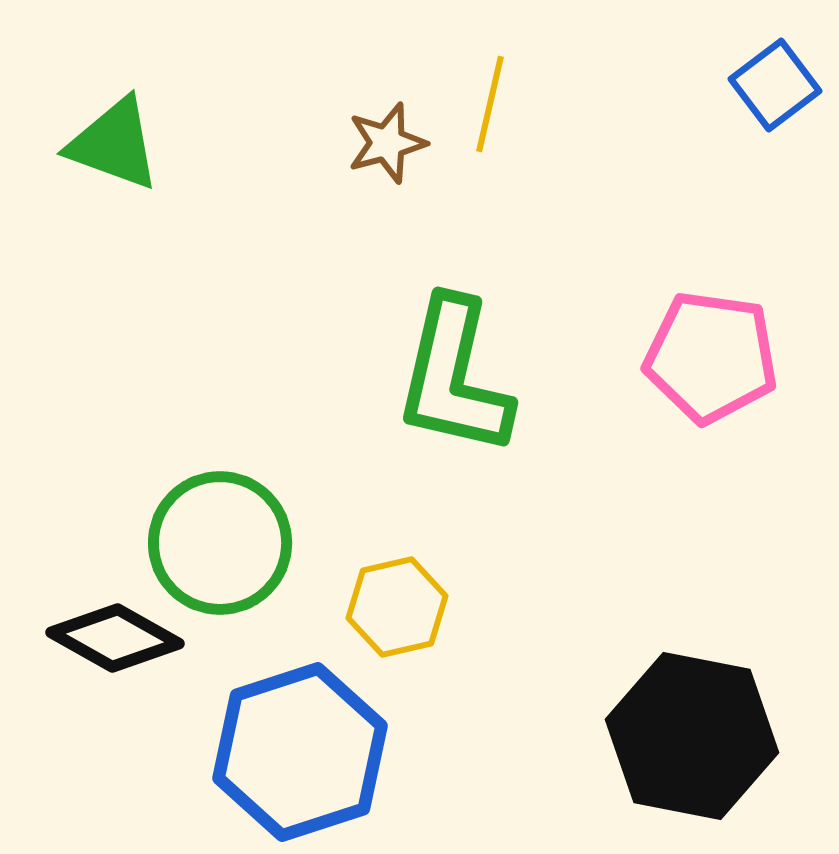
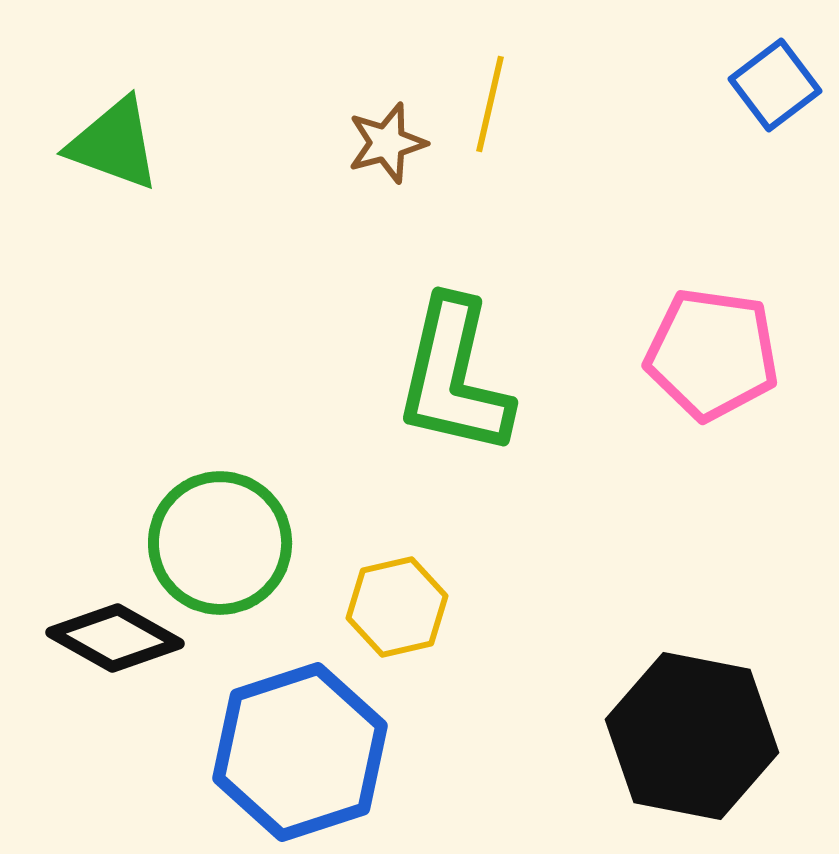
pink pentagon: moved 1 px right, 3 px up
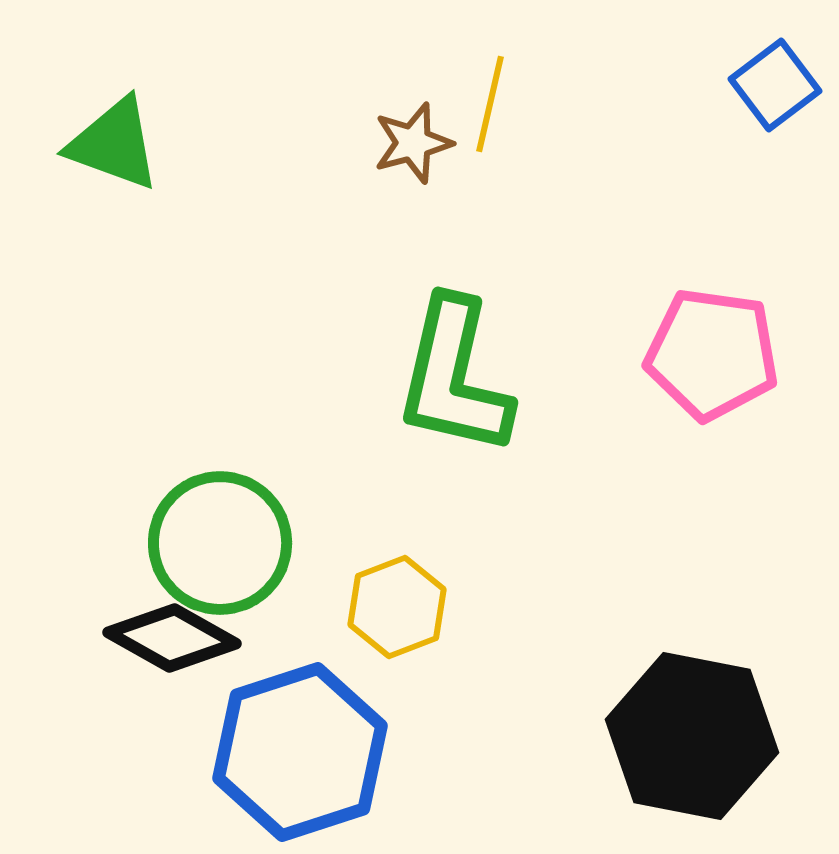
brown star: moved 26 px right
yellow hexagon: rotated 8 degrees counterclockwise
black diamond: moved 57 px right
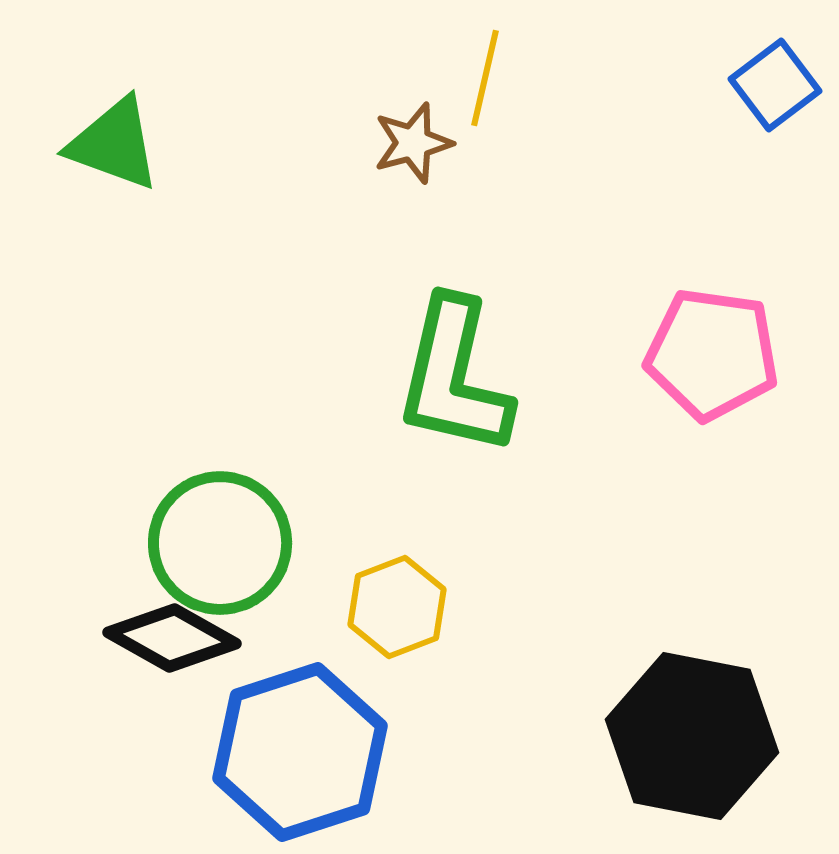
yellow line: moved 5 px left, 26 px up
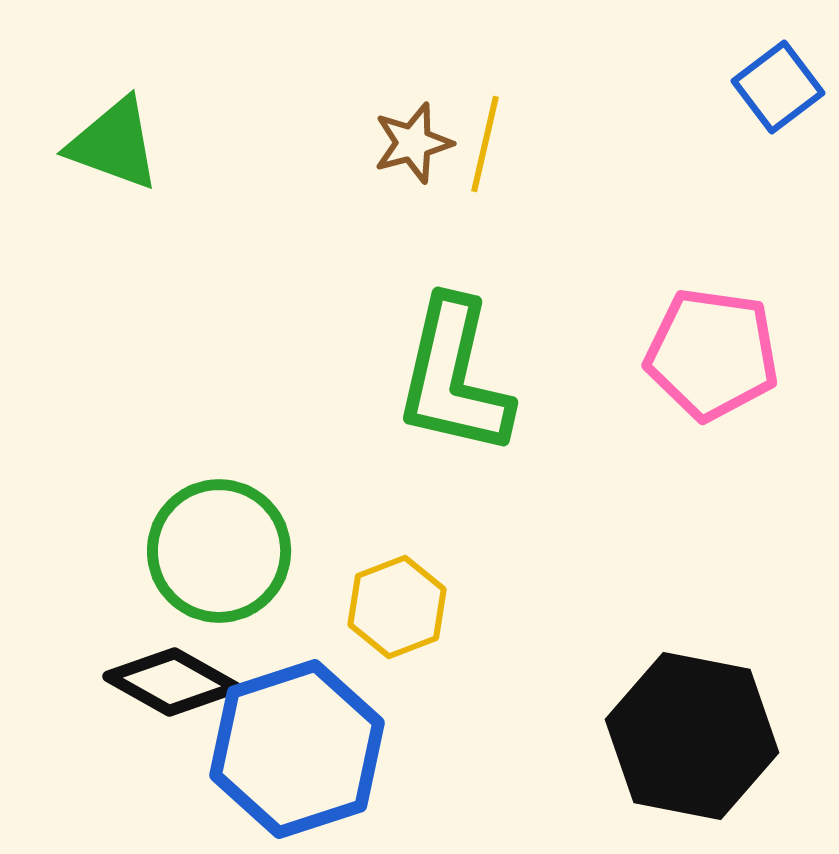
yellow line: moved 66 px down
blue square: moved 3 px right, 2 px down
green circle: moved 1 px left, 8 px down
black diamond: moved 44 px down
blue hexagon: moved 3 px left, 3 px up
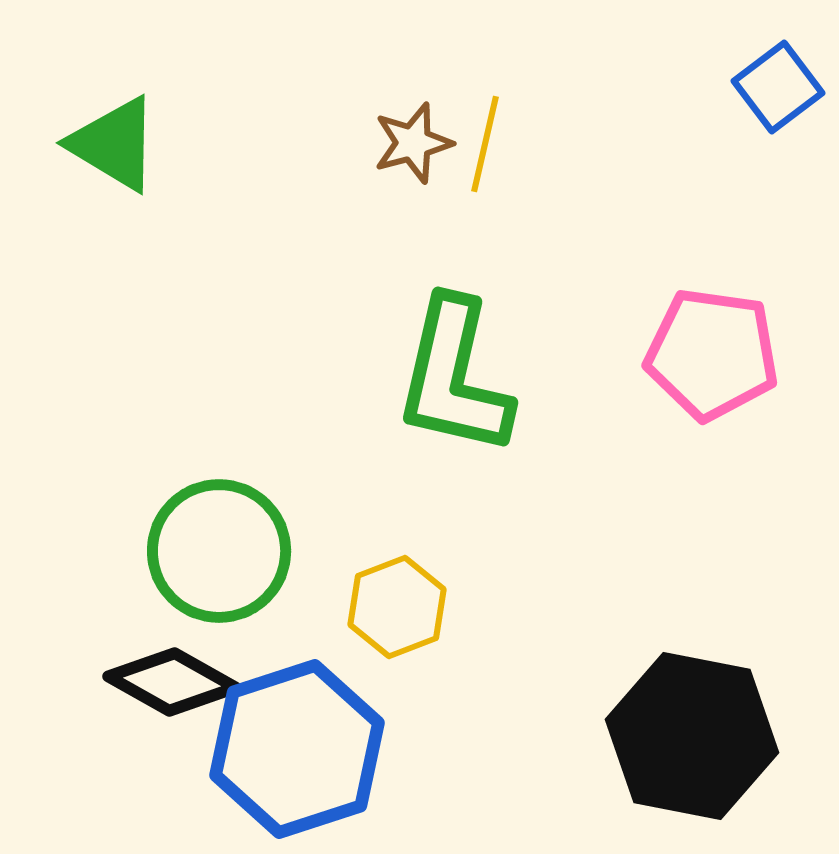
green triangle: rotated 11 degrees clockwise
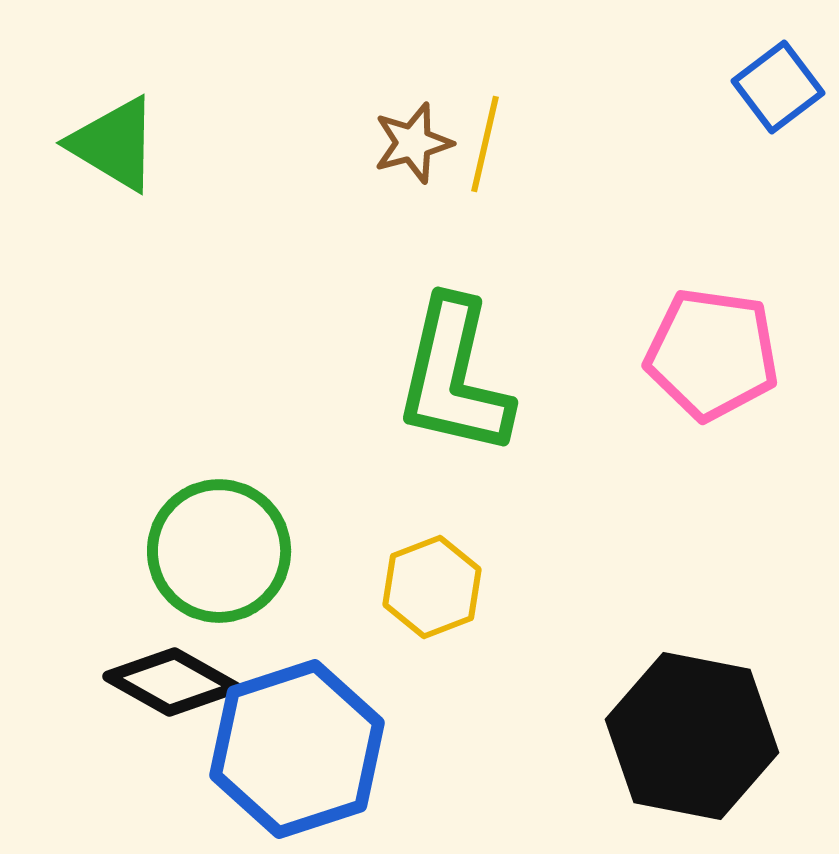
yellow hexagon: moved 35 px right, 20 px up
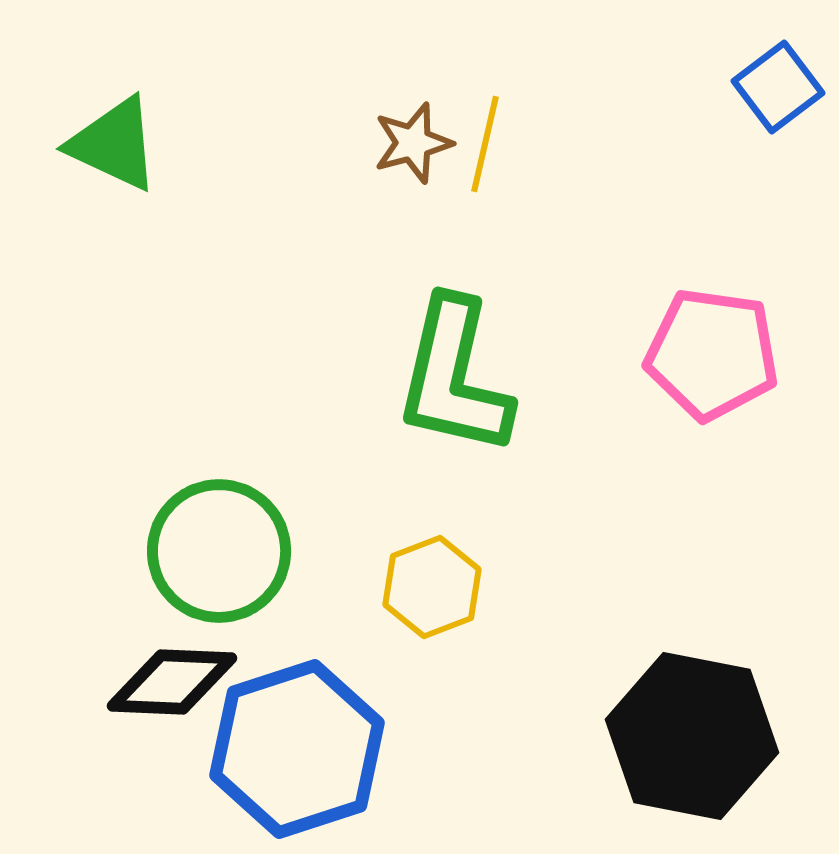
green triangle: rotated 6 degrees counterclockwise
black diamond: rotated 27 degrees counterclockwise
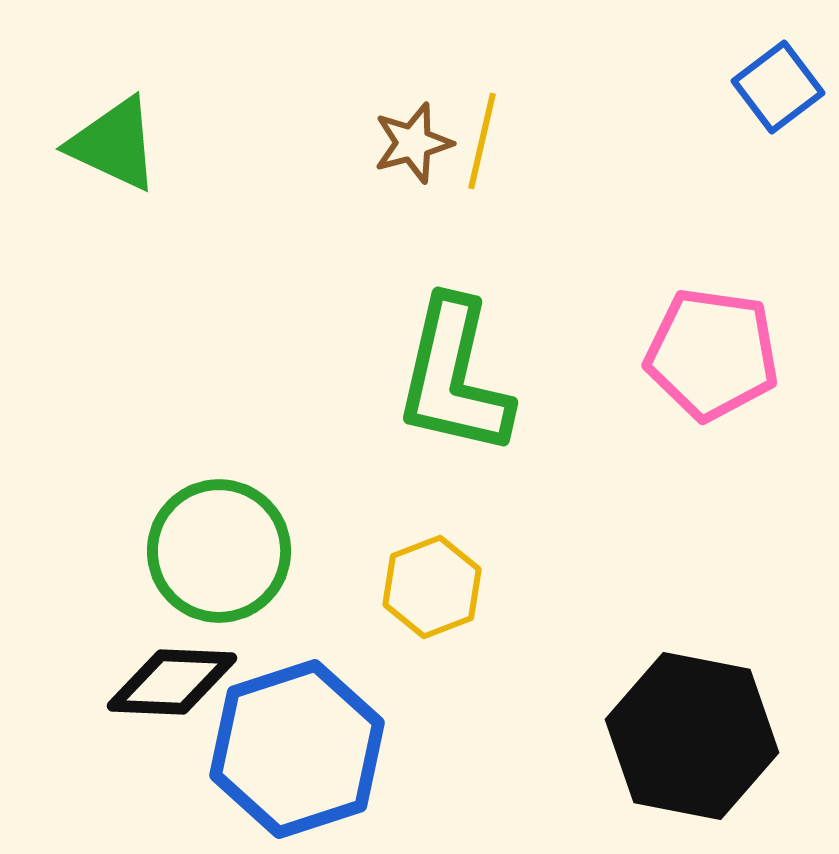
yellow line: moved 3 px left, 3 px up
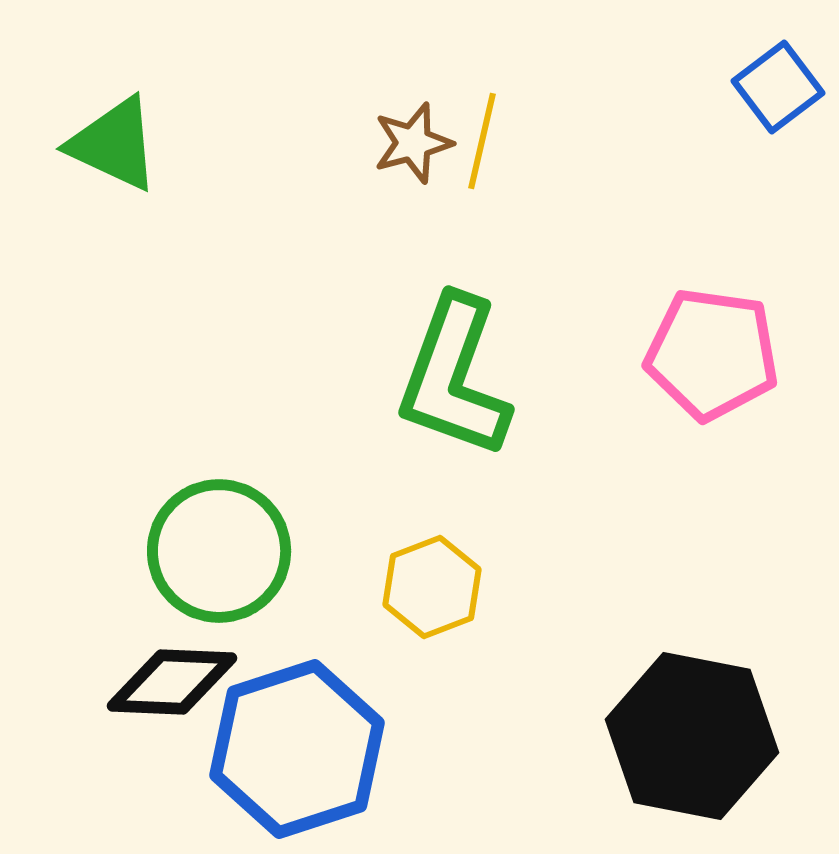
green L-shape: rotated 7 degrees clockwise
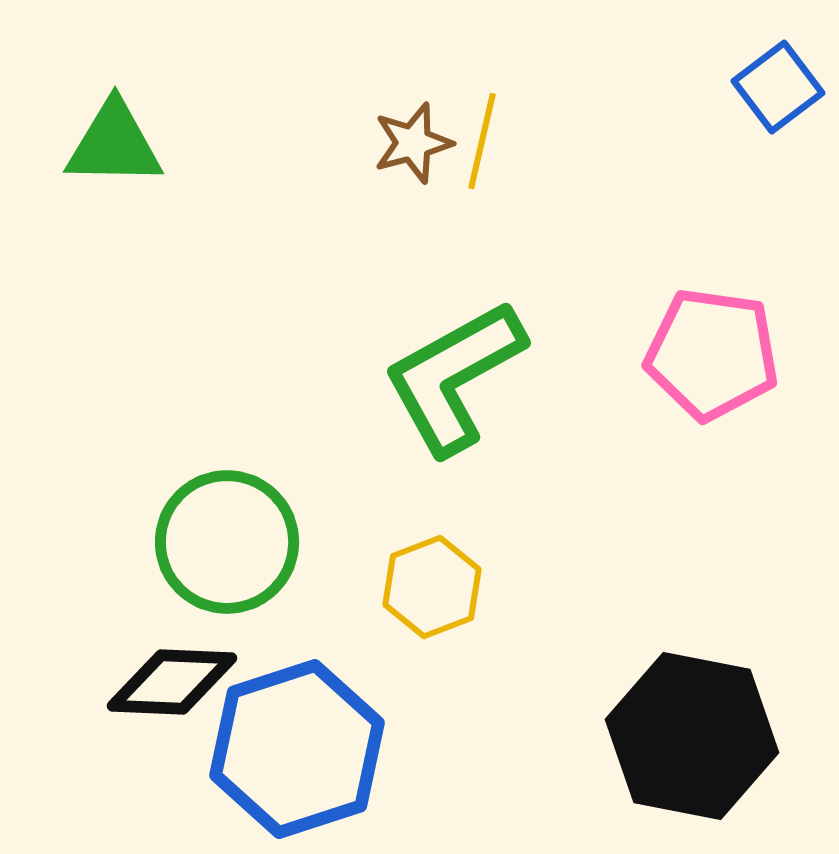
green triangle: rotated 24 degrees counterclockwise
green L-shape: rotated 41 degrees clockwise
green circle: moved 8 px right, 9 px up
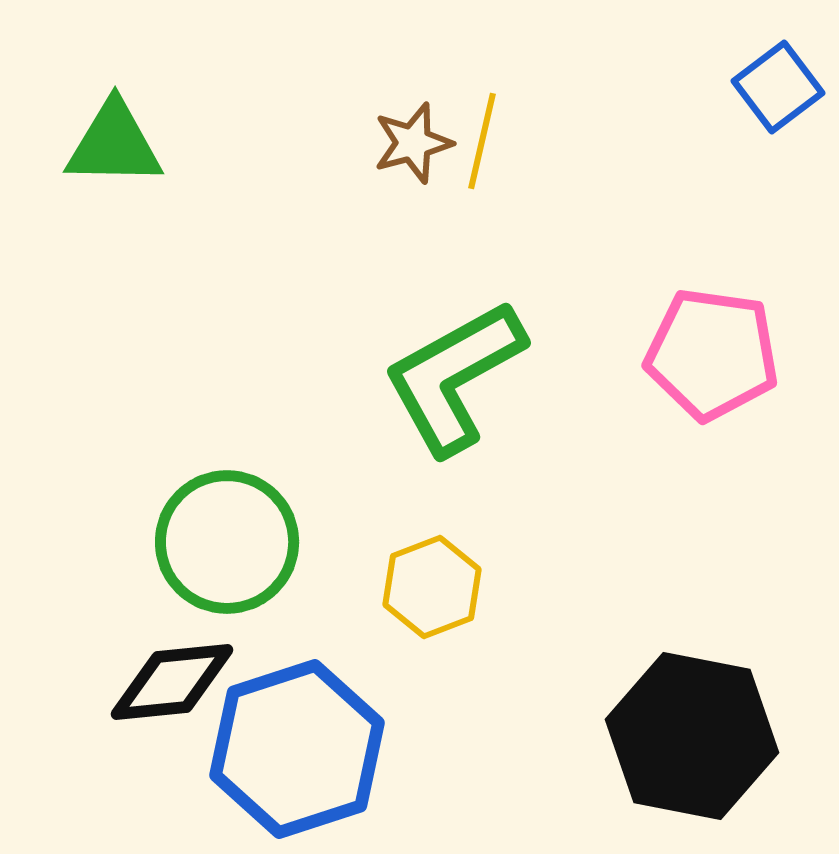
black diamond: rotated 8 degrees counterclockwise
